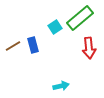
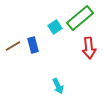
cyan arrow: moved 3 px left; rotated 77 degrees clockwise
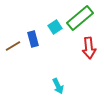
blue rectangle: moved 6 px up
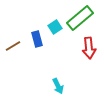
blue rectangle: moved 4 px right
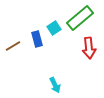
cyan square: moved 1 px left, 1 px down
cyan arrow: moved 3 px left, 1 px up
